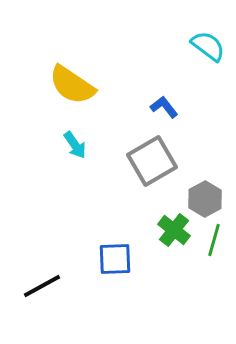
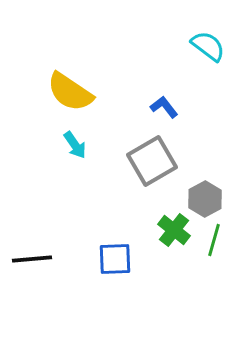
yellow semicircle: moved 2 px left, 7 px down
black line: moved 10 px left, 27 px up; rotated 24 degrees clockwise
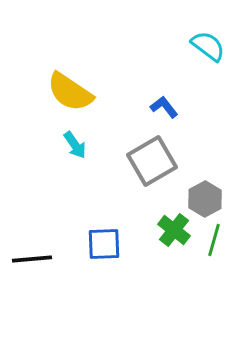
blue square: moved 11 px left, 15 px up
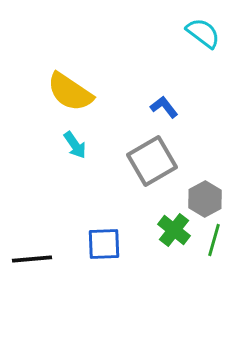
cyan semicircle: moved 5 px left, 13 px up
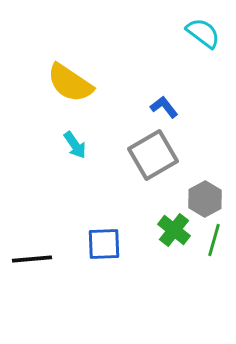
yellow semicircle: moved 9 px up
gray square: moved 1 px right, 6 px up
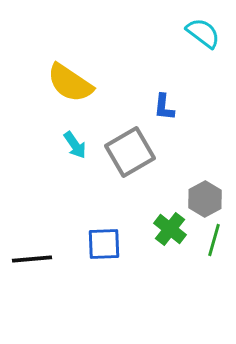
blue L-shape: rotated 136 degrees counterclockwise
gray square: moved 23 px left, 3 px up
green cross: moved 4 px left, 1 px up
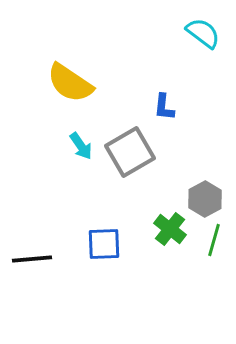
cyan arrow: moved 6 px right, 1 px down
